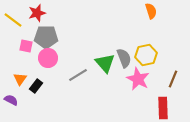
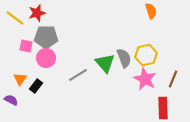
yellow line: moved 2 px right, 2 px up
pink circle: moved 2 px left
pink star: moved 7 px right
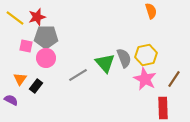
red star: moved 4 px down
brown line: moved 1 px right; rotated 12 degrees clockwise
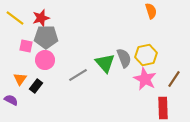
red star: moved 4 px right, 1 px down
pink circle: moved 1 px left, 2 px down
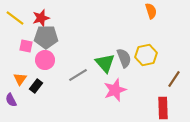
pink star: moved 30 px left, 11 px down; rotated 25 degrees clockwise
purple semicircle: rotated 144 degrees counterclockwise
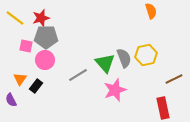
brown line: rotated 30 degrees clockwise
red rectangle: rotated 10 degrees counterclockwise
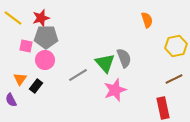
orange semicircle: moved 4 px left, 9 px down
yellow line: moved 2 px left
yellow hexagon: moved 30 px right, 9 px up
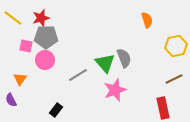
black rectangle: moved 20 px right, 24 px down
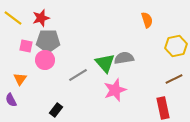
gray pentagon: moved 2 px right, 4 px down
gray semicircle: rotated 78 degrees counterclockwise
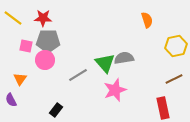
red star: moved 2 px right; rotated 18 degrees clockwise
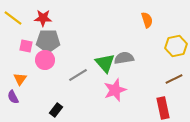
purple semicircle: moved 2 px right, 3 px up
